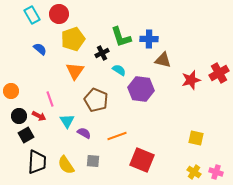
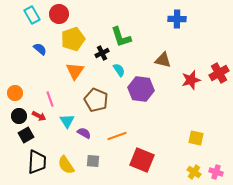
blue cross: moved 28 px right, 20 px up
cyan semicircle: rotated 24 degrees clockwise
orange circle: moved 4 px right, 2 px down
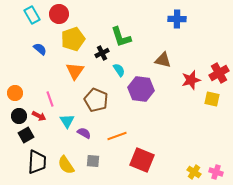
yellow square: moved 16 px right, 39 px up
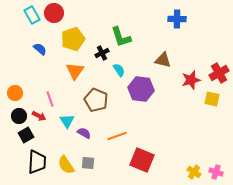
red circle: moved 5 px left, 1 px up
gray square: moved 5 px left, 2 px down
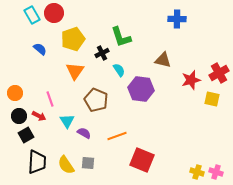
yellow cross: moved 3 px right; rotated 16 degrees counterclockwise
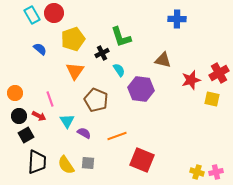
pink cross: rotated 32 degrees counterclockwise
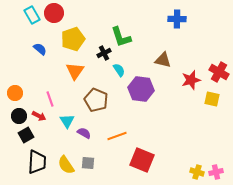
black cross: moved 2 px right
red cross: moved 1 px up; rotated 30 degrees counterclockwise
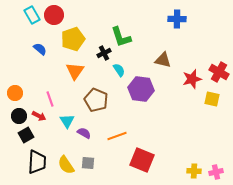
red circle: moved 2 px down
red star: moved 1 px right, 1 px up
yellow cross: moved 3 px left, 1 px up; rotated 16 degrees counterclockwise
